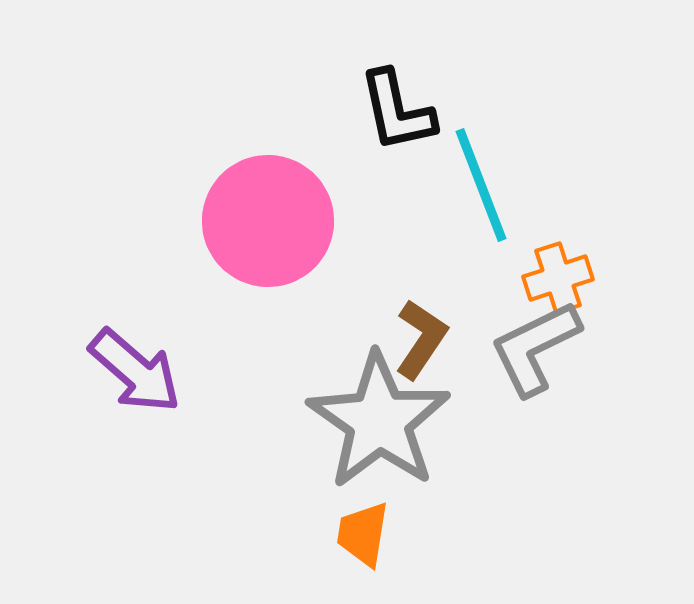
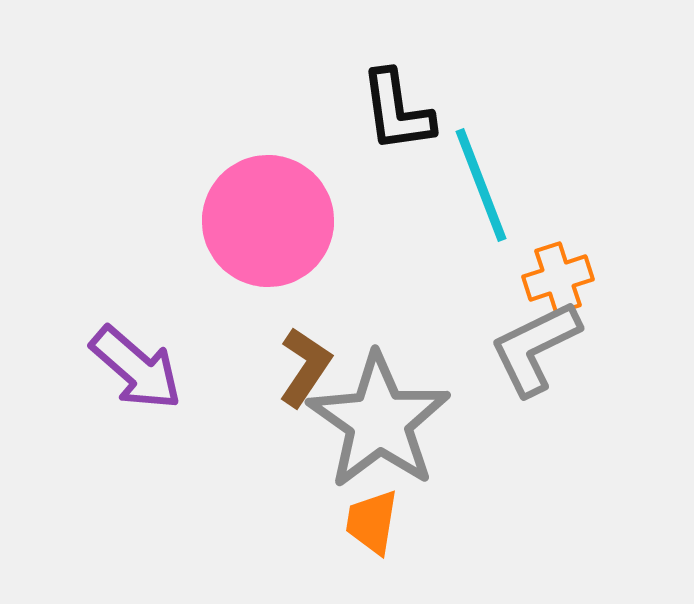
black L-shape: rotated 4 degrees clockwise
brown L-shape: moved 116 px left, 28 px down
purple arrow: moved 1 px right, 3 px up
orange trapezoid: moved 9 px right, 12 px up
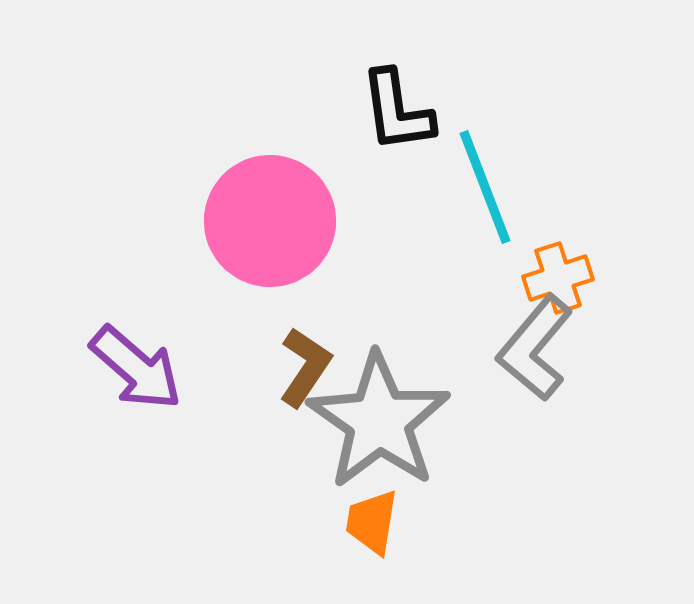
cyan line: moved 4 px right, 2 px down
pink circle: moved 2 px right
gray L-shape: rotated 24 degrees counterclockwise
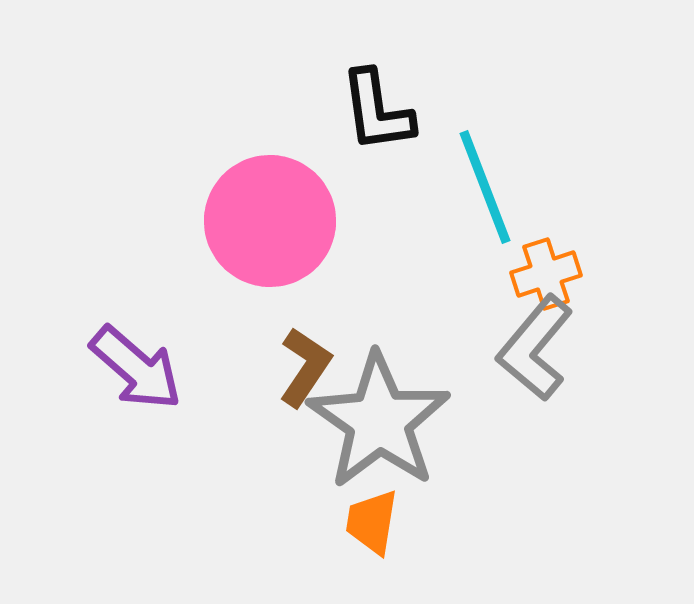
black L-shape: moved 20 px left
orange cross: moved 12 px left, 4 px up
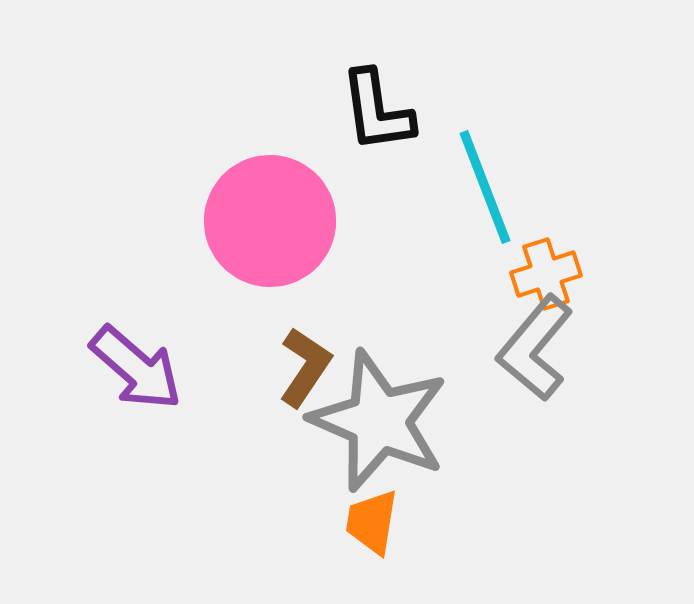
gray star: rotated 12 degrees counterclockwise
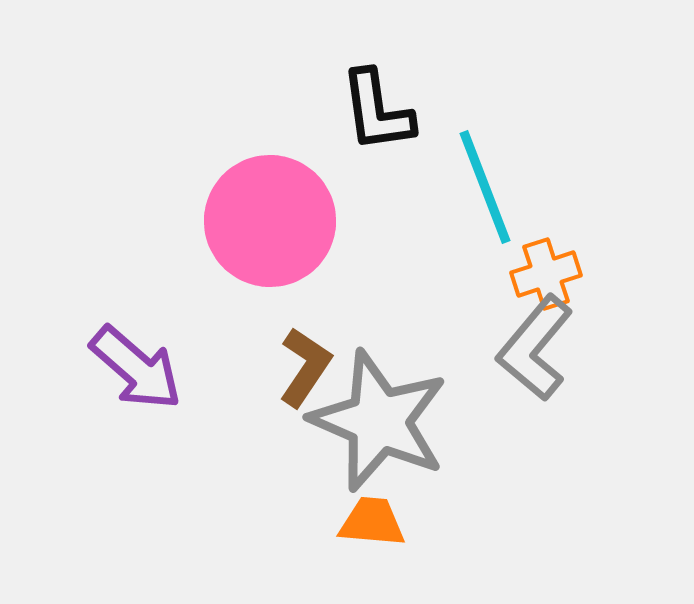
orange trapezoid: rotated 86 degrees clockwise
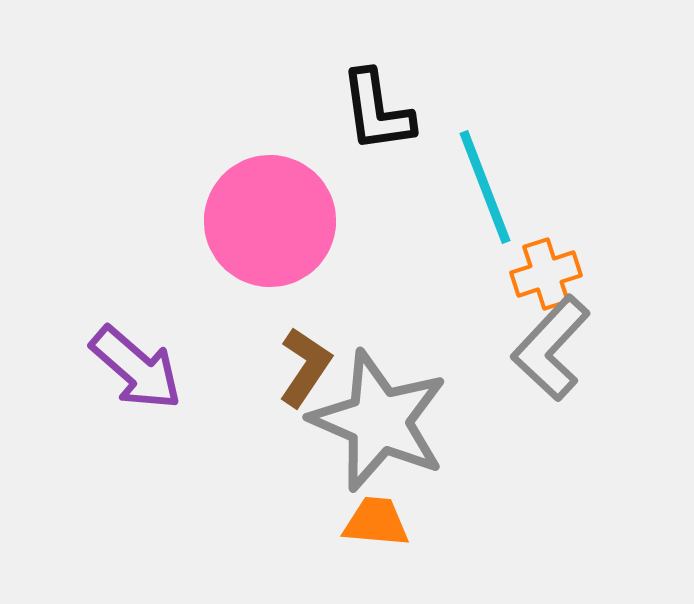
gray L-shape: moved 16 px right; rotated 3 degrees clockwise
orange trapezoid: moved 4 px right
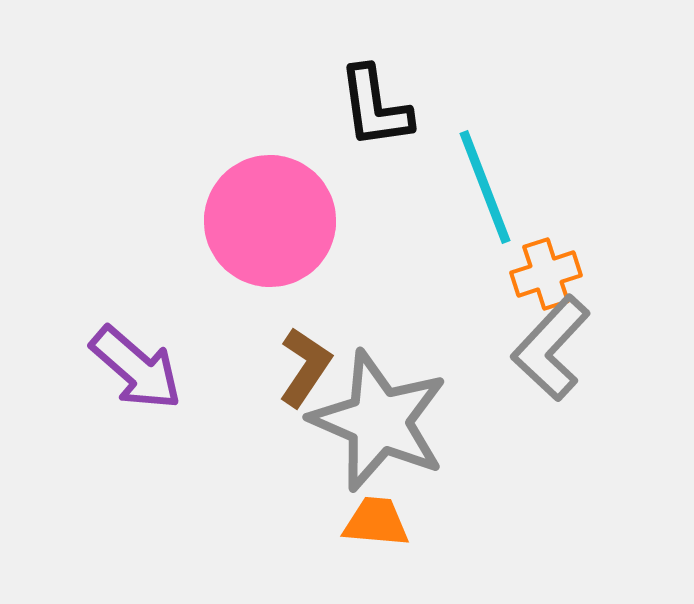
black L-shape: moved 2 px left, 4 px up
